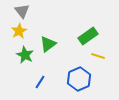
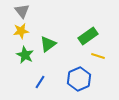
yellow star: moved 2 px right; rotated 21 degrees clockwise
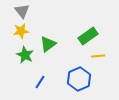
yellow line: rotated 24 degrees counterclockwise
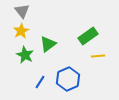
yellow star: rotated 21 degrees counterclockwise
blue hexagon: moved 11 px left
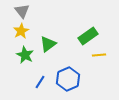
yellow line: moved 1 px right, 1 px up
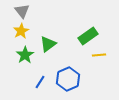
green star: rotated 12 degrees clockwise
